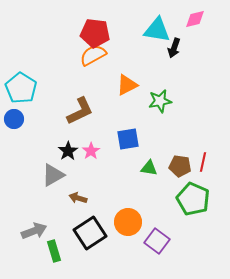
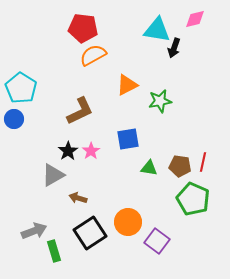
red pentagon: moved 12 px left, 5 px up
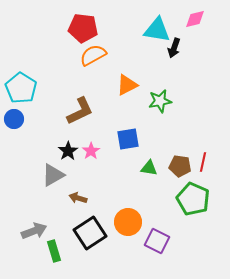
purple square: rotated 10 degrees counterclockwise
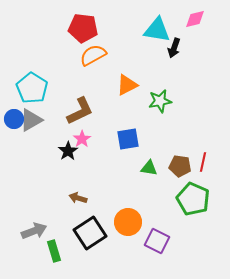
cyan pentagon: moved 11 px right
pink star: moved 9 px left, 12 px up
gray triangle: moved 22 px left, 55 px up
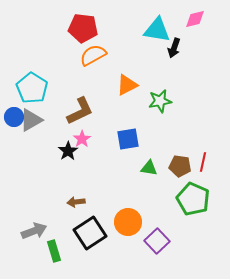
blue circle: moved 2 px up
brown arrow: moved 2 px left, 4 px down; rotated 24 degrees counterclockwise
purple square: rotated 20 degrees clockwise
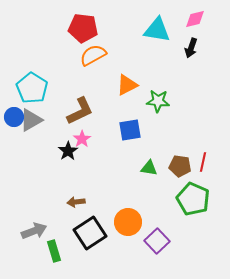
black arrow: moved 17 px right
green star: moved 2 px left; rotated 15 degrees clockwise
blue square: moved 2 px right, 9 px up
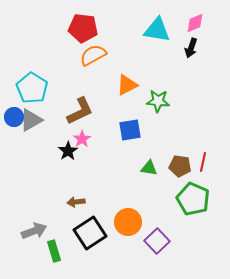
pink diamond: moved 4 px down; rotated 10 degrees counterclockwise
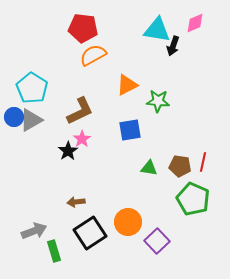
black arrow: moved 18 px left, 2 px up
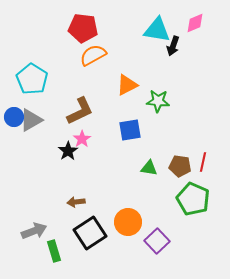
cyan pentagon: moved 9 px up
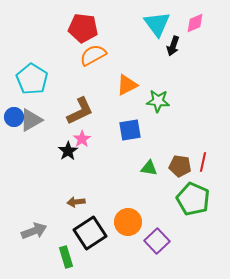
cyan triangle: moved 6 px up; rotated 44 degrees clockwise
green rectangle: moved 12 px right, 6 px down
